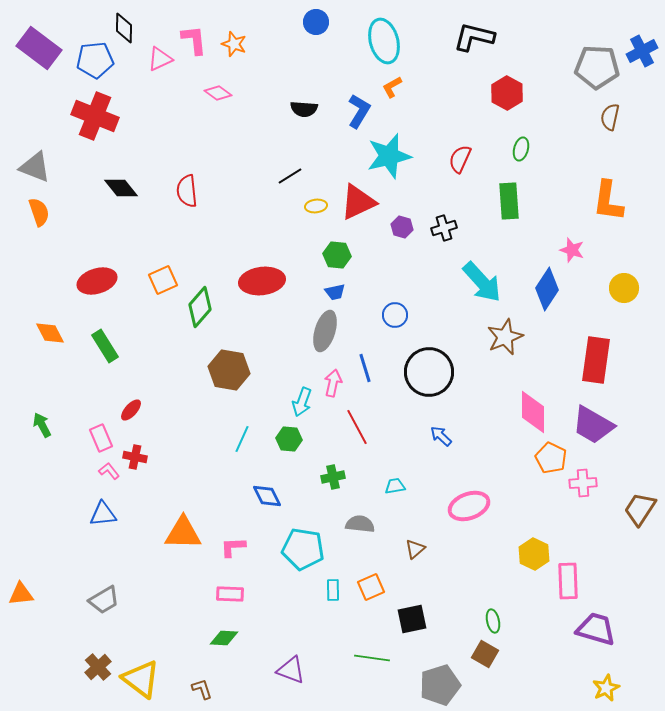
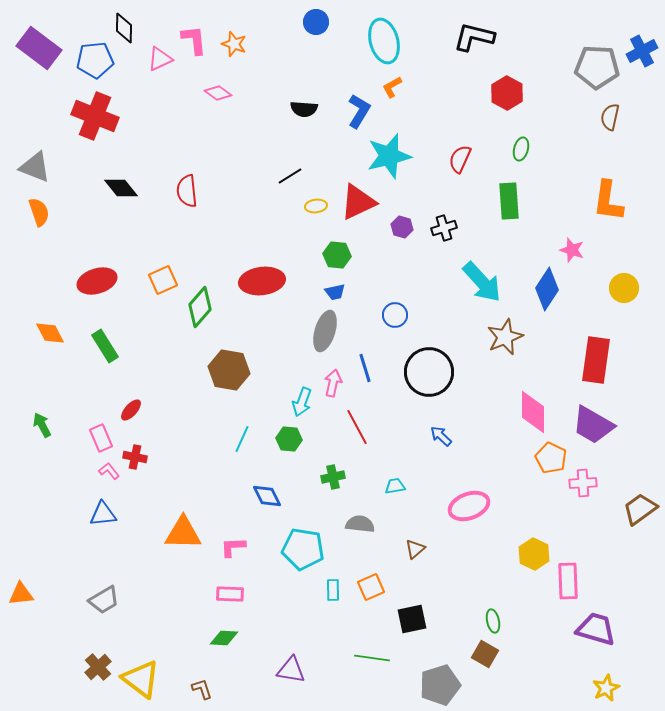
brown trapezoid at (640, 509): rotated 21 degrees clockwise
purple triangle at (291, 670): rotated 12 degrees counterclockwise
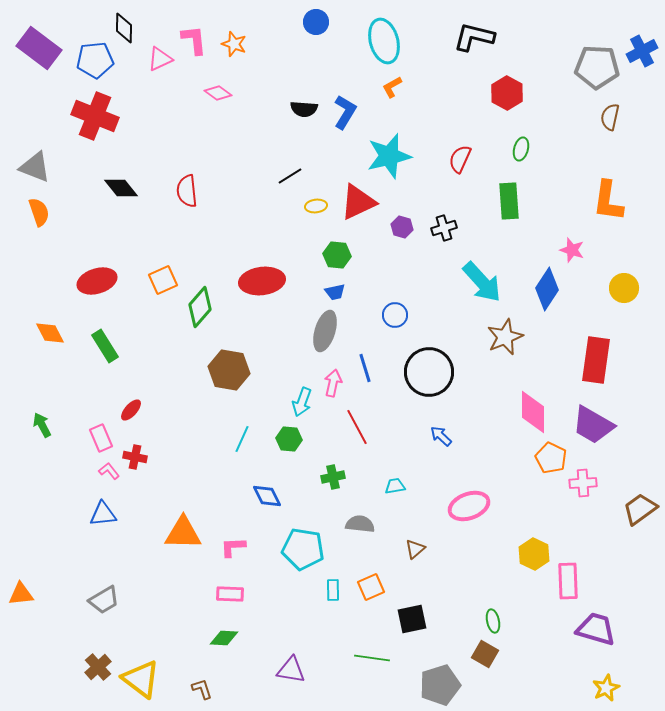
blue L-shape at (359, 111): moved 14 px left, 1 px down
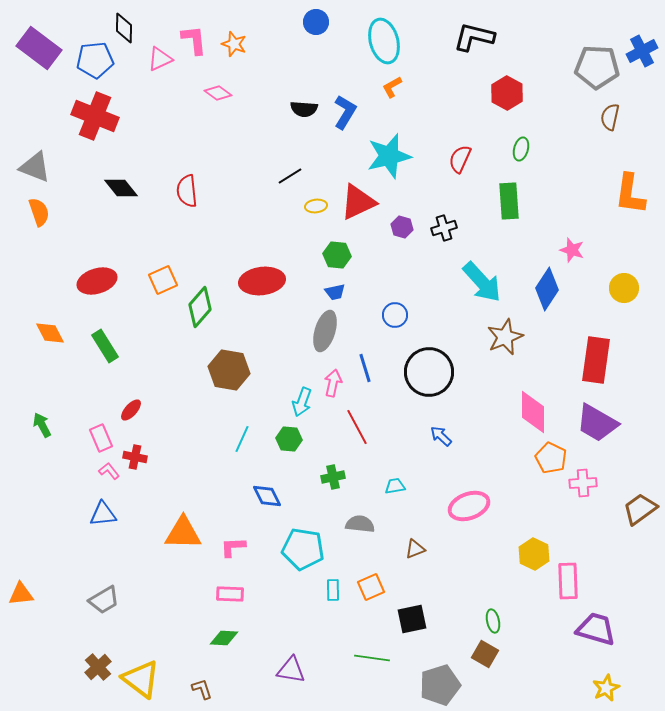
orange L-shape at (608, 201): moved 22 px right, 7 px up
purple trapezoid at (593, 425): moved 4 px right, 2 px up
brown triangle at (415, 549): rotated 20 degrees clockwise
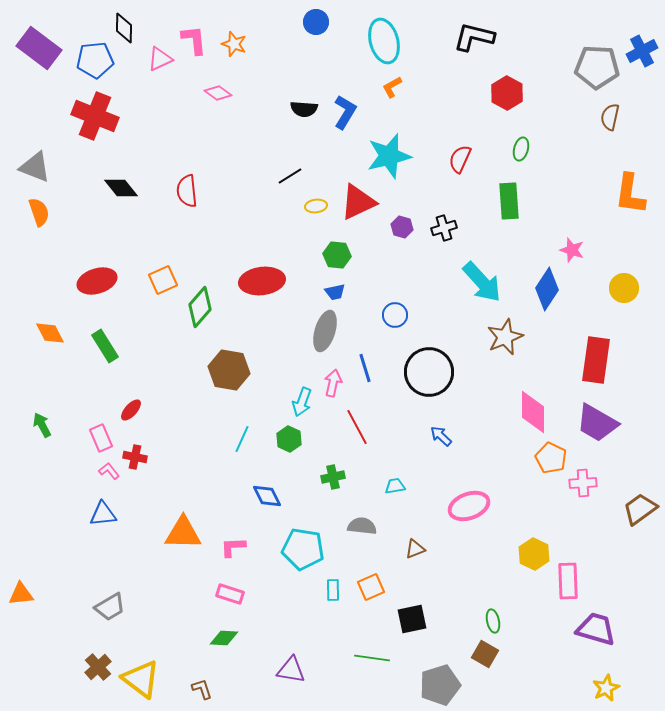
green hexagon at (289, 439): rotated 20 degrees clockwise
gray semicircle at (360, 524): moved 2 px right, 2 px down
pink rectangle at (230, 594): rotated 16 degrees clockwise
gray trapezoid at (104, 600): moved 6 px right, 7 px down
